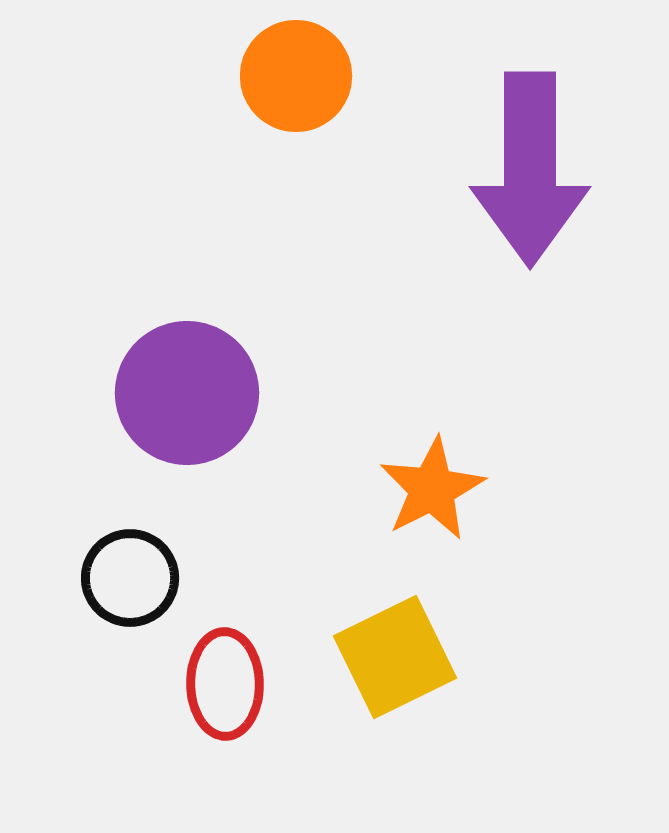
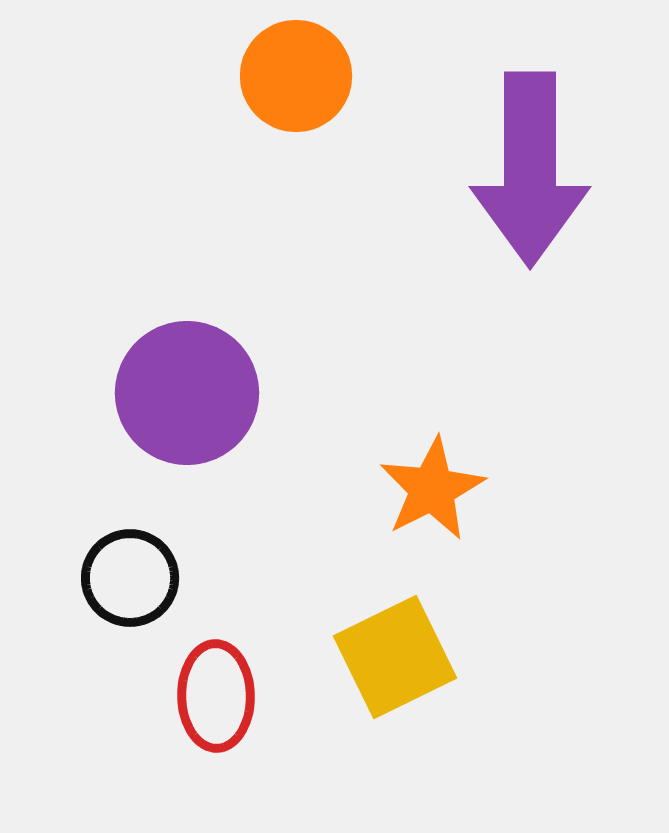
red ellipse: moved 9 px left, 12 px down
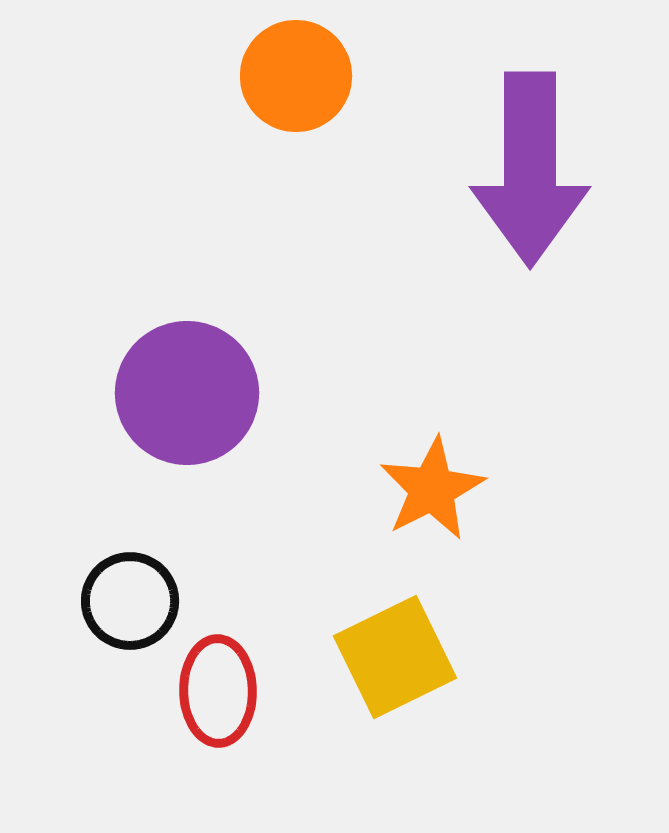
black circle: moved 23 px down
red ellipse: moved 2 px right, 5 px up
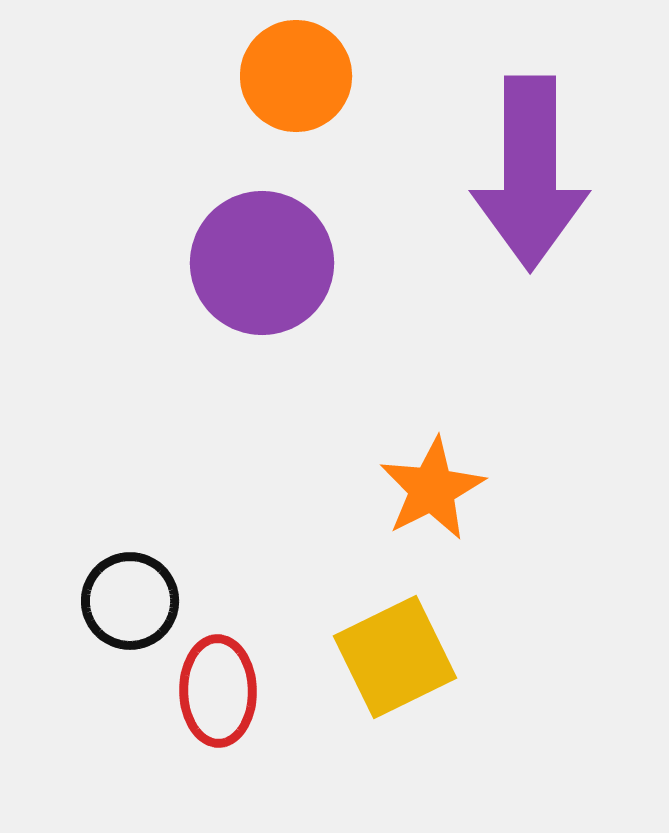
purple arrow: moved 4 px down
purple circle: moved 75 px right, 130 px up
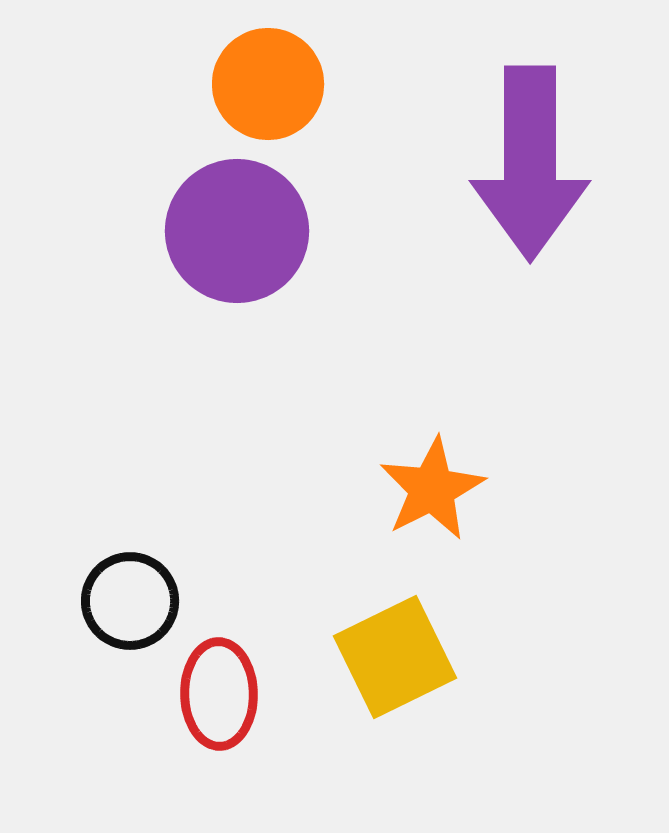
orange circle: moved 28 px left, 8 px down
purple arrow: moved 10 px up
purple circle: moved 25 px left, 32 px up
red ellipse: moved 1 px right, 3 px down
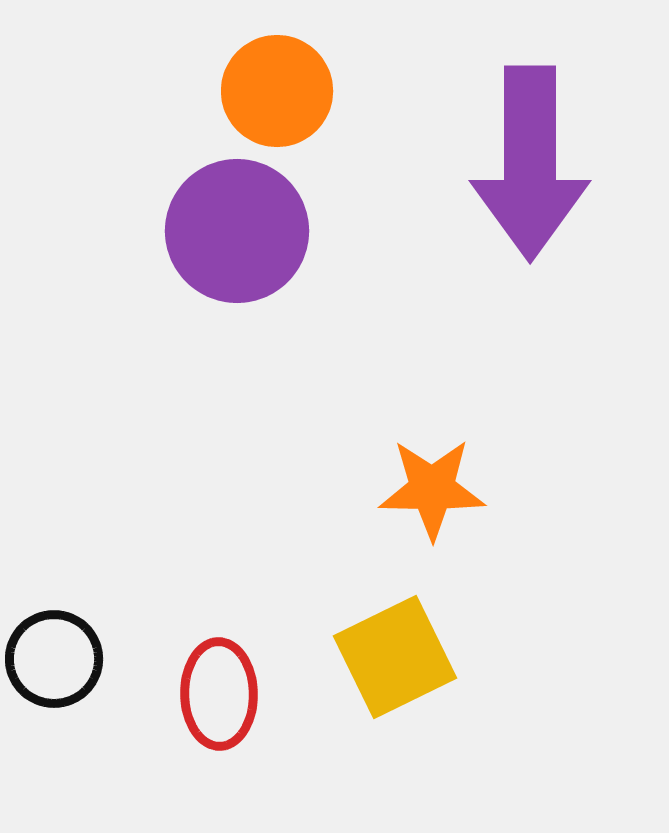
orange circle: moved 9 px right, 7 px down
orange star: rotated 28 degrees clockwise
black circle: moved 76 px left, 58 px down
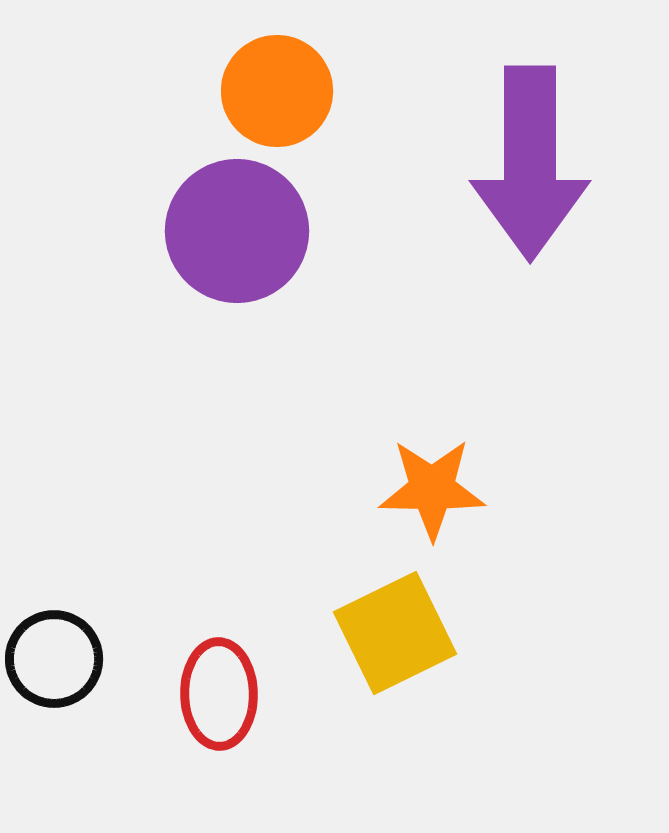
yellow square: moved 24 px up
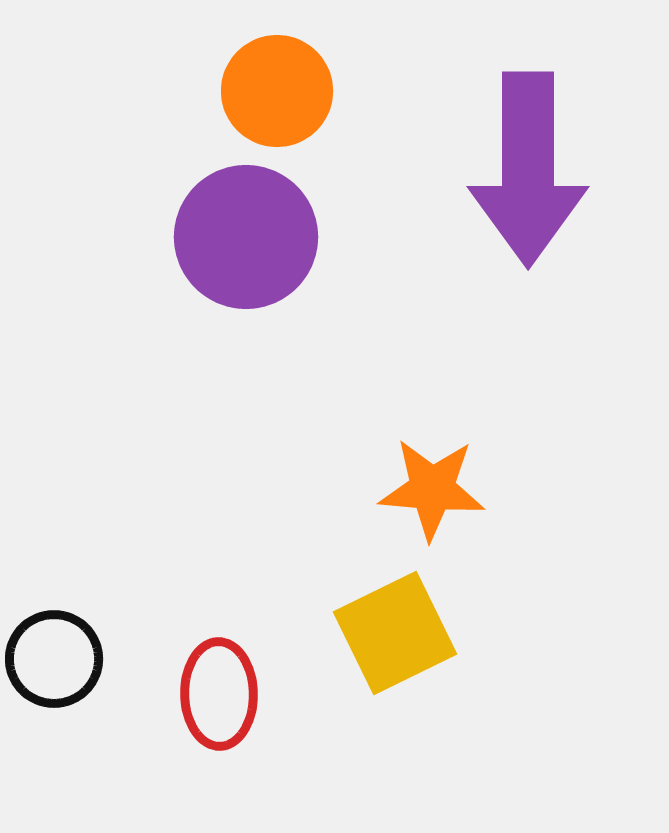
purple arrow: moved 2 px left, 6 px down
purple circle: moved 9 px right, 6 px down
orange star: rotated 4 degrees clockwise
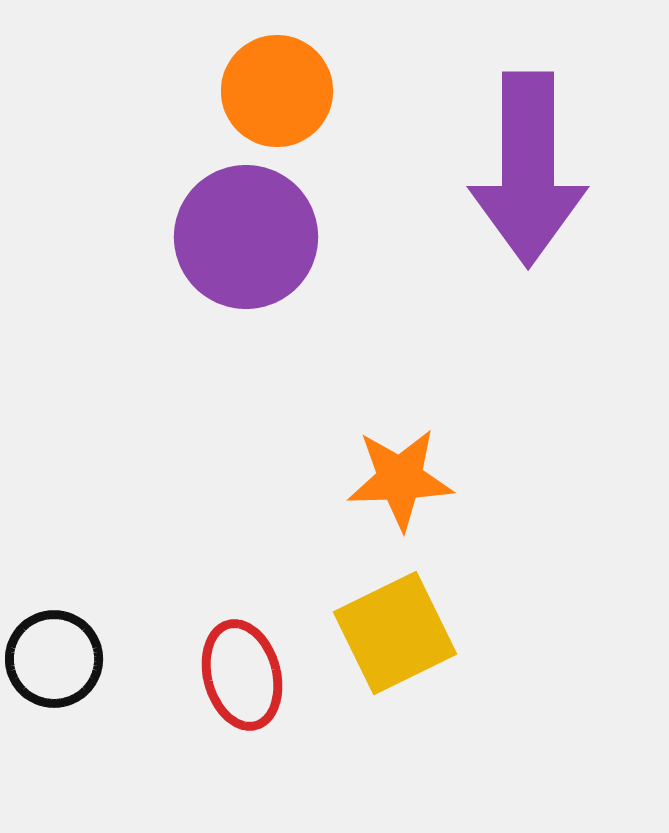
orange star: moved 32 px left, 10 px up; rotated 7 degrees counterclockwise
red ellipse: moved 23 px right, 19 px up; rotated 14 degrees counterclockwise
